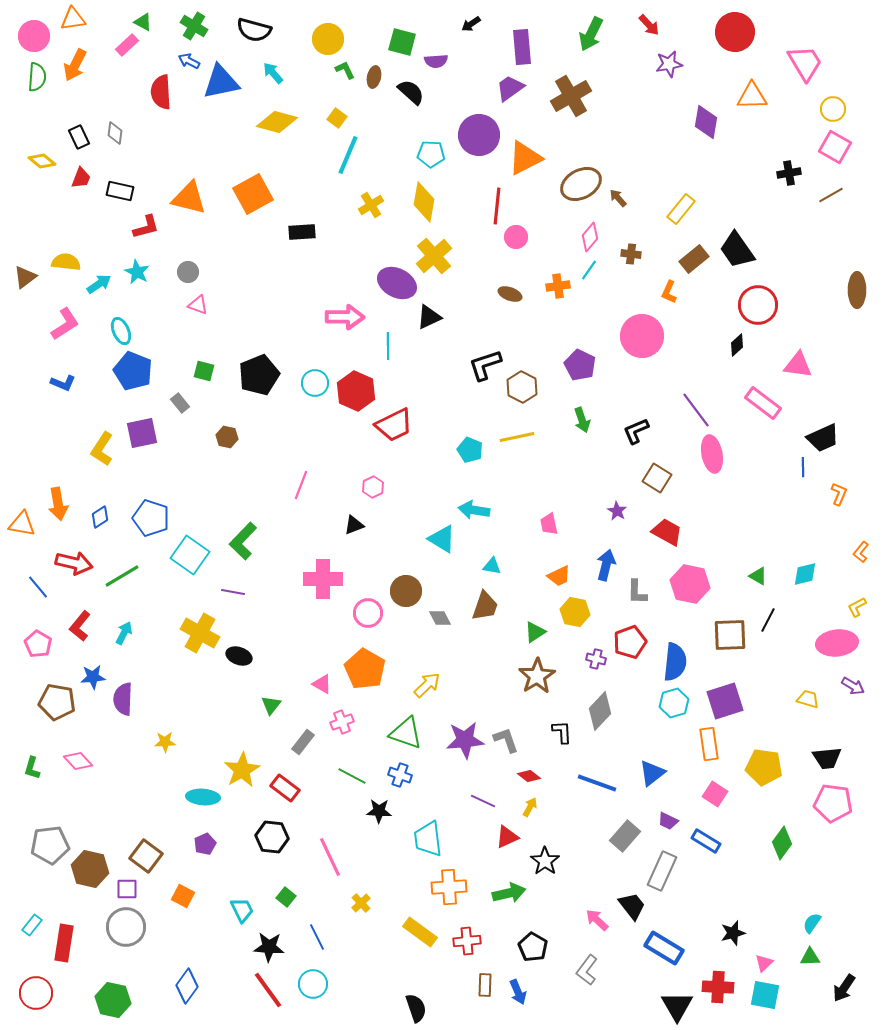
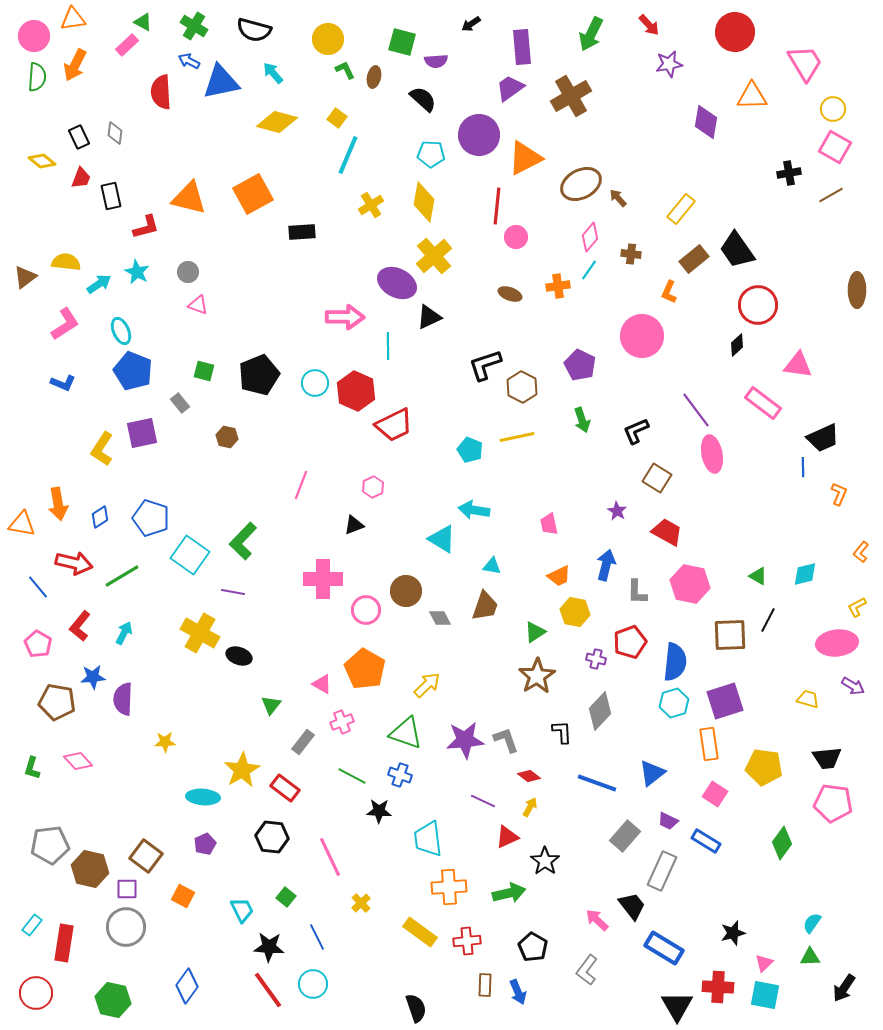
black semicircle at (411, 92): moved 12 px right, 7 px down
black rectangle at (120, 191): moved 9 px left, 5 px down; rotated 64 degrees clockwise
pink circle at (368, 613): moved 2 px left, 3 px up
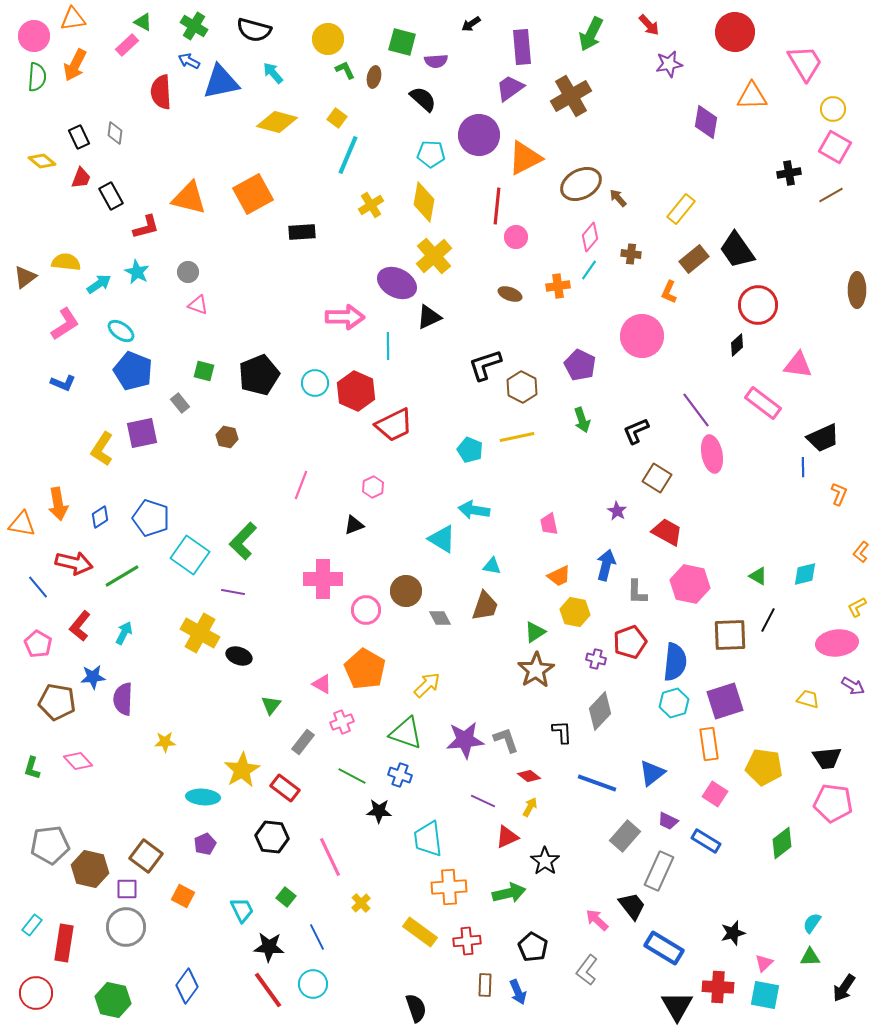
black rectangle at (111, 196): rotated 16 degrees counterclockwise
cyan ellipse at (121, 331): rotated 32 degrees counterclockwise
brown star at (537, 676): moved 1 px left, 6 px up
green diamond at (782, 843): rotated 16 degrees clockwise
gray rectangle at (662, 871): moved 3 px left
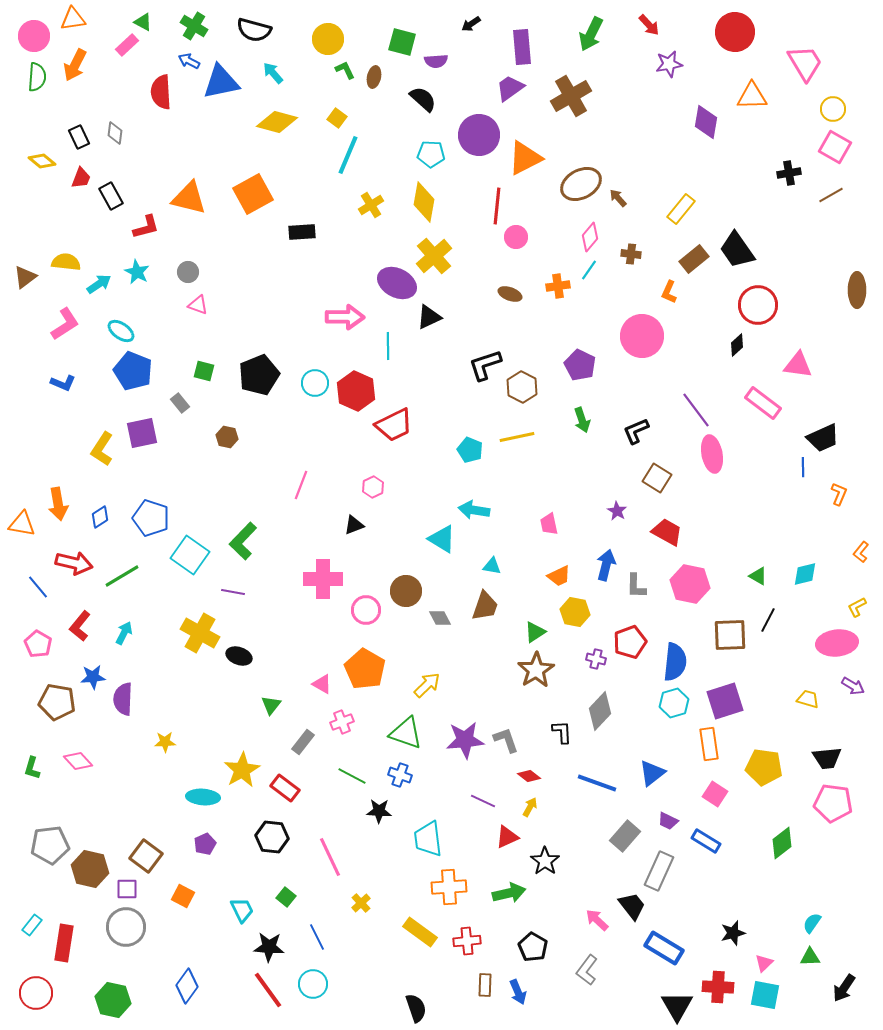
gray L-shape at (637, 592): moved 1 px left, 6 px up
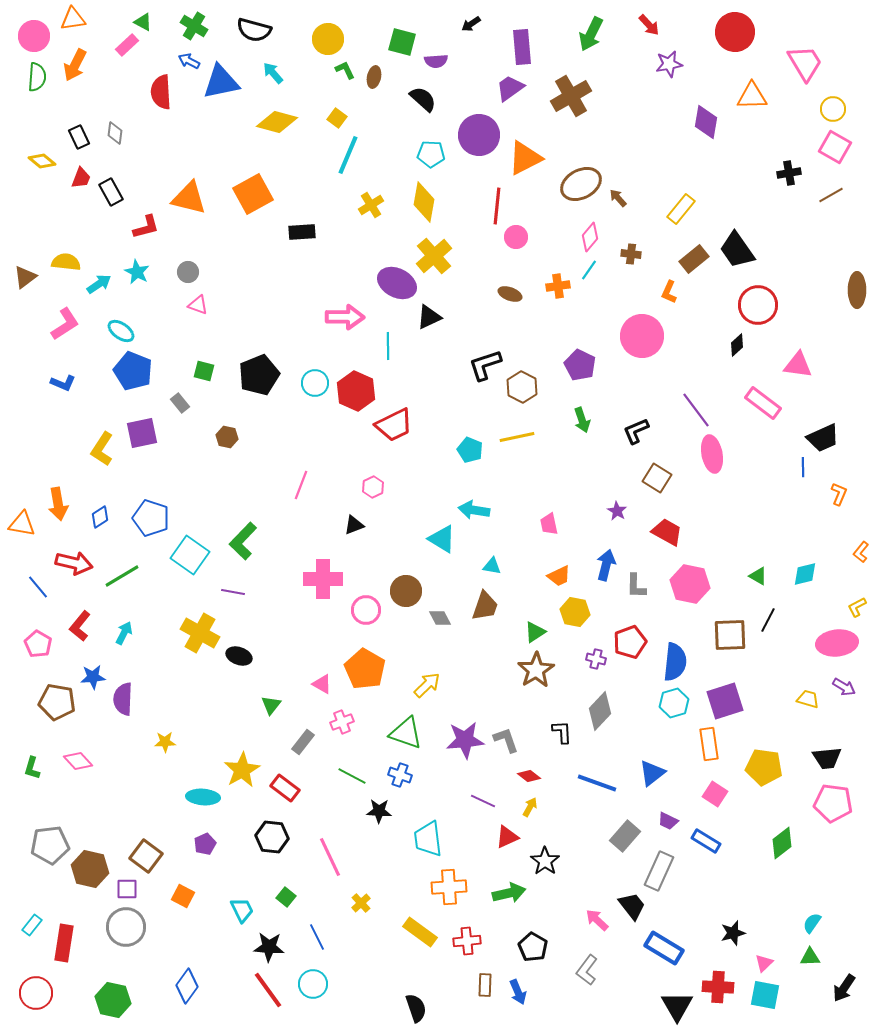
black rectangle at (111, 196): moved 4 px up
purple arrow at (853, 686): moved 9 px left, 1 px down
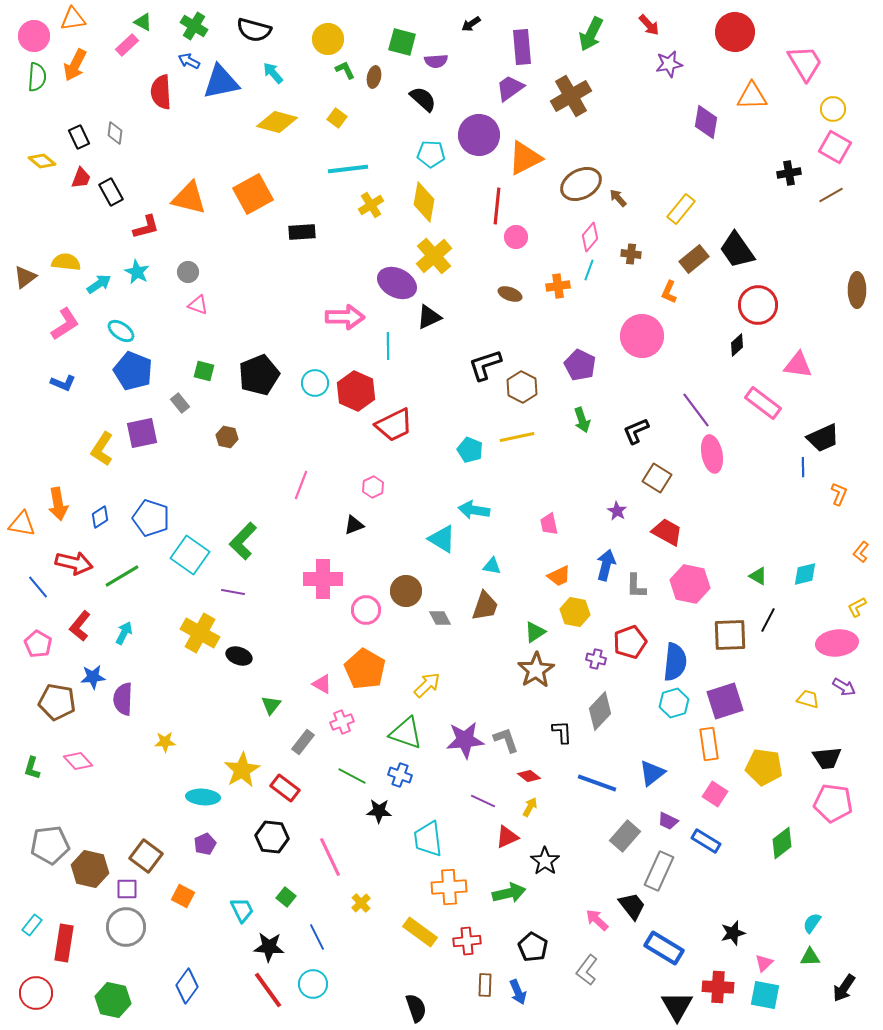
cyan line at (348, 155): moved 14 px down; rotated 60 degrees clockwise
cyan line at (589, 270): rotated 15 degrees counterclockwise
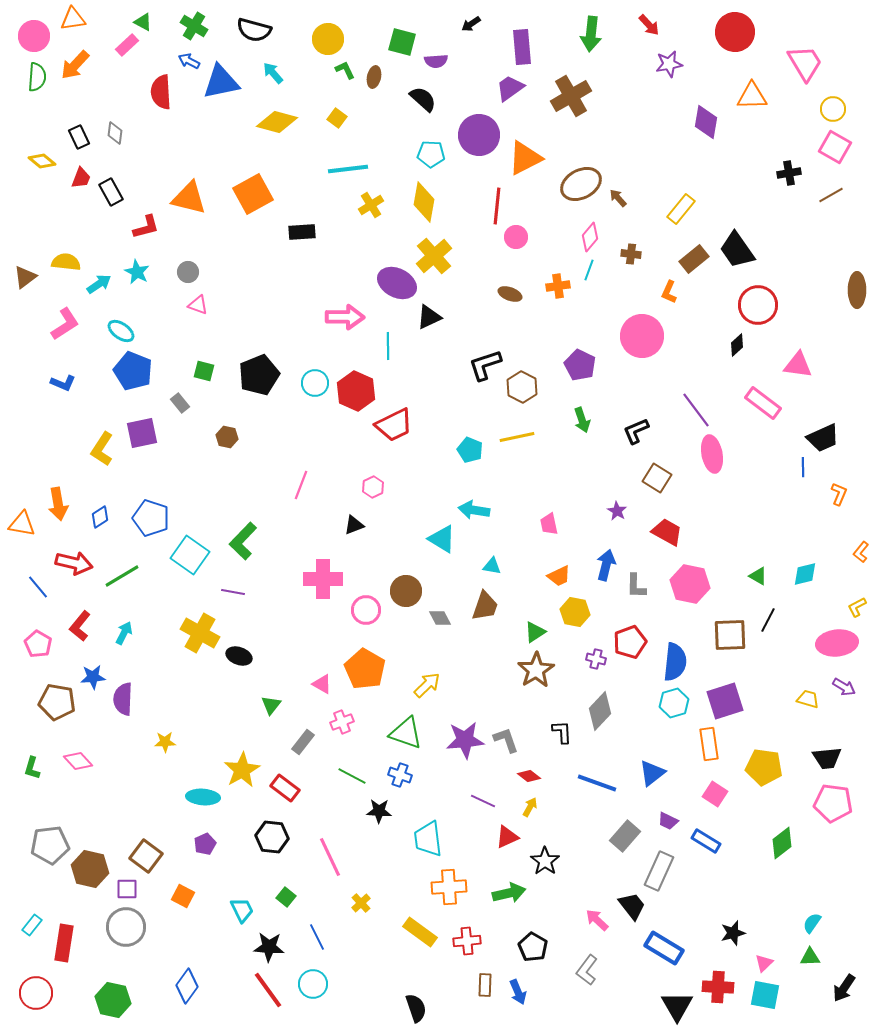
green arrow at (591, 34): rotated 20 degrees counterclockwise
orange arrow at (75, 65): rotated 16 degrees clockwise
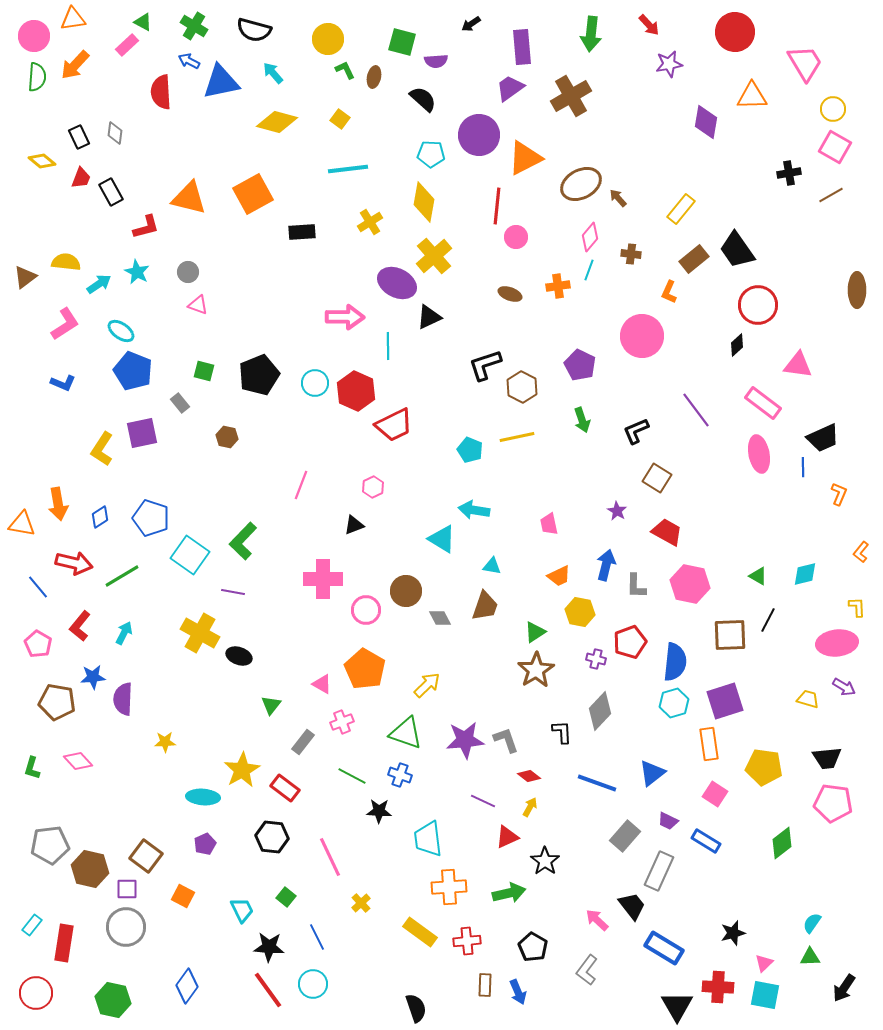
yellow square at (337, 118): moved 3 px right, 1 px down
yellow cross at (371, 205): moved 1 px left, 17 px down
pink ellipse at (712, 454): moved 47 px right
yellow L-shape at (857, 607): rotated 115 degrees clockwise
yellow hexagon at (575, 612): moved 5 px right
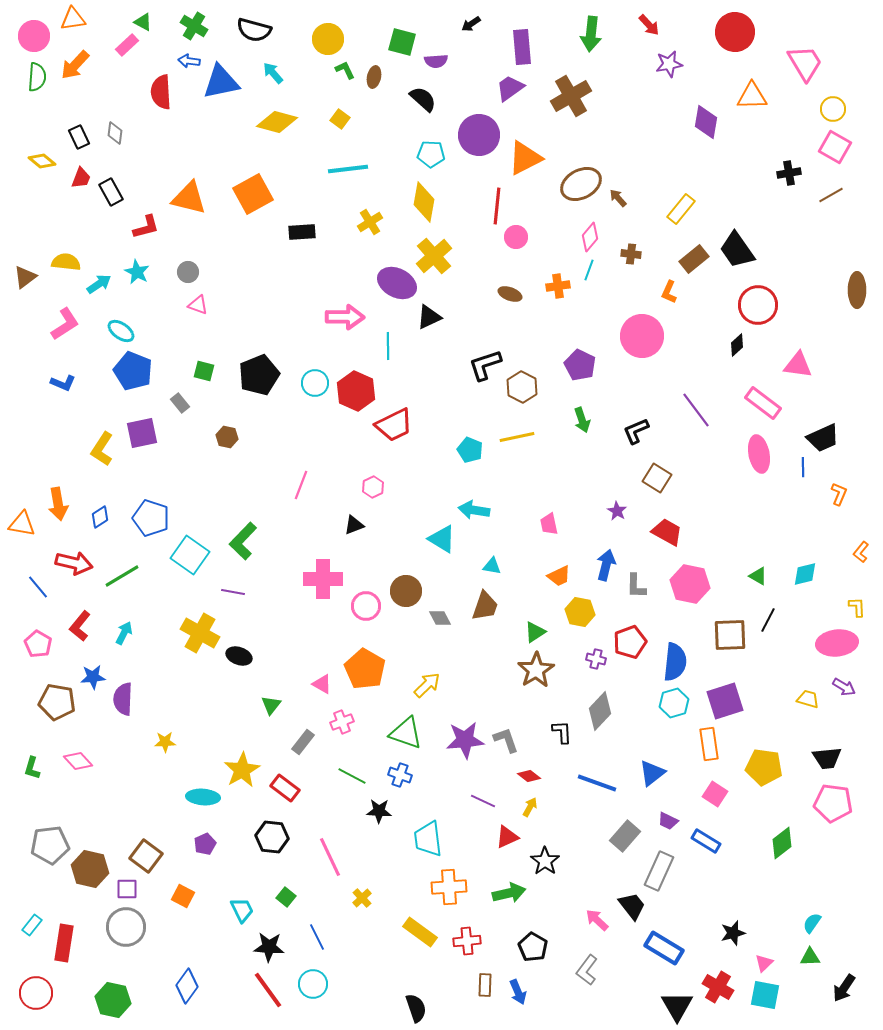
blue arrow at (189, 61): rotated 20 degrees counterclockwise
pink circle at (366, 610): moved 4 px up
yellow cross at (361, 903): moved 1 px right, 5 px up
red cross at (718, 987): rotated 28 degrees clockwise
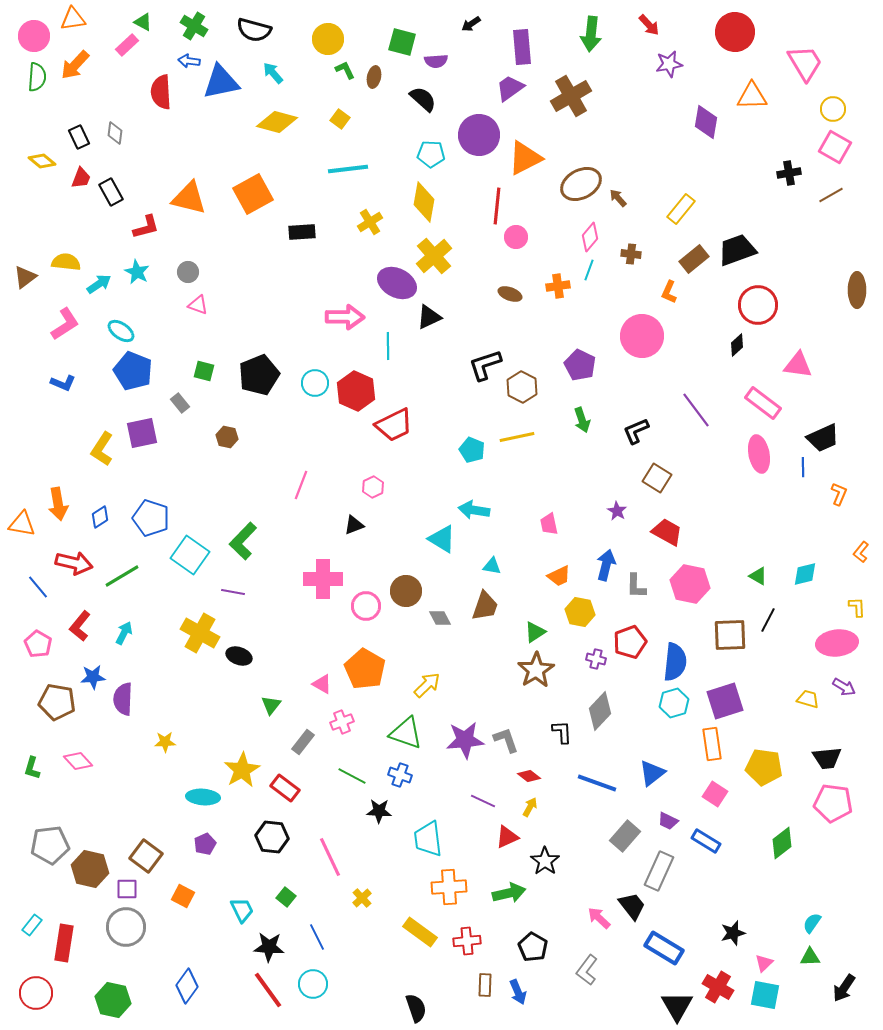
black trapezoid at (737, 250): rotated 105 degrees clockwise
cyan pentagon at (470, 450): moved 2 px right
orange rectangle at (709, 744): moved 3 px right
pink arrow at (597, 920): moved 2 px right, 2 px up
